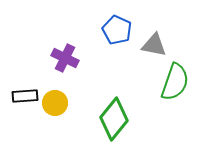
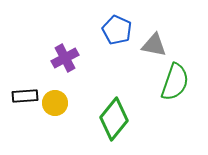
purple cross: rotated 36 degrees clockwise
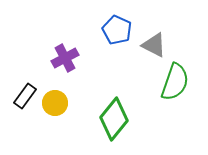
gray triangle: rotated 16 degrees clockwise
black rectangle: rotated 50 degrees counterclockwise
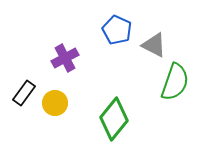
black rectangle: moved 1 px left, 3 px up
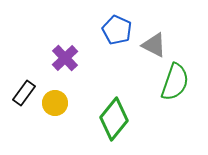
purple cross: rotated 16 degrees counterclockwise
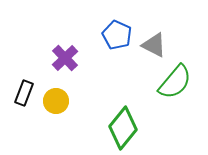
blue pentagon: moved 5 px down
green semicircle: rotated 21 degrees clockwise
black rectangle: rotated 15 degrees counterclockwise
yellow circle: moved 1 px right, 2 px up
green diamond: moved 9 px right, 9 px down
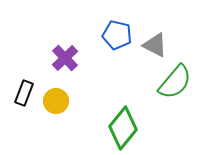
blue pentagon: rotated 12 degrees counterclockwise
gray triangle: moved 1 px right
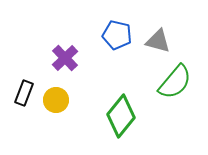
gray triangle: moved 3 px right, 4 px up; rotated 12 degrees counterclockwise
yellow circle: moved 1 px up
green diamond: moved 2 px left, 12 px up
